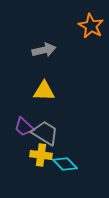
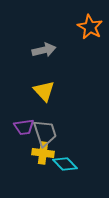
orange star: moved 1 px left, 1 px down
yellow triangle: rotated 45 degrees clockwise
purple trapezoid: rotated 50 degrees counterclockwise
gray trapezoid: rotated 40 degrees clockwise
yellow cross: moved 2 px right, 2 px up
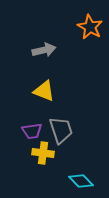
yellow triangle: rotated 25 degrees counterclockwise
purple trapezoid: moved 8 px right, 4 px down
gray trapezoid: moved 16 px right, 3 px up
cyan diamond: moved 16 px right, 17 px down
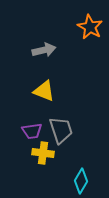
cyan diamond: rotated 75 degrees clockwise
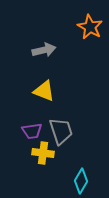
gray trapezoid: moved 1 px down
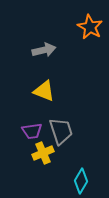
yellow cross: rotated 30 degrees counterclockwise
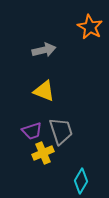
purple trapezoid: rotated 10 degrees counterclockwise
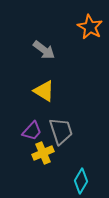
gray arrow: rotated 50 degrees clockwise
yellow triangle: rotated 10 degrees clockwise
purple trapezoid: rotated 30 degrees counterclockwise
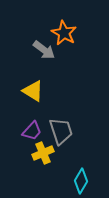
orange star: moved 26 px left, 6 px down
yellow triangle: moved 11 px left
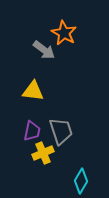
yellow triangle: rotated 25 degrees counterclockwise
purple trapezoid: rotated 30 degrees counterclockwise
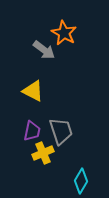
yellow triangle: rotated 20 degrees clockwise
